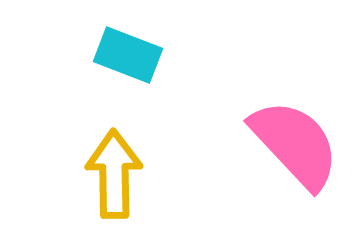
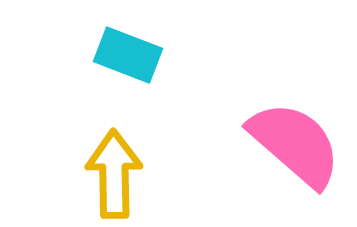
pink semicircle: rotated 6 degrees counterclockwise
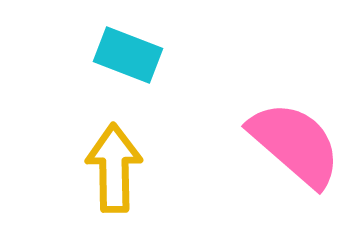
yellow arrow: moved 6 px up
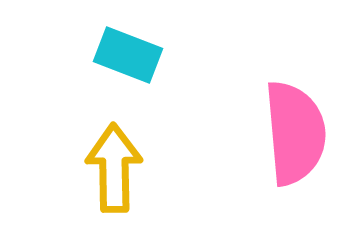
pink semicircle: moved 11 px up; rotated 44 degrees clockwise
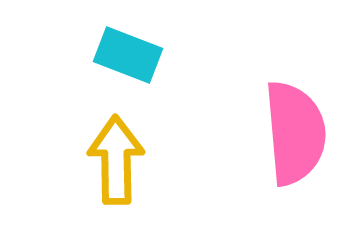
yellow arrow: moved 2 px right, 8 px up
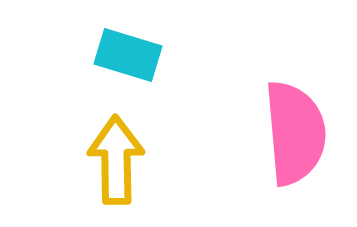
cyan rectangle: rotated 4 degrees counterclockwise
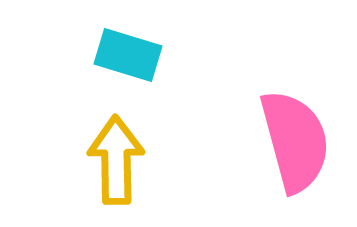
pink semicircle: moved 8 px down; rotated 10 degrees counterclockwise
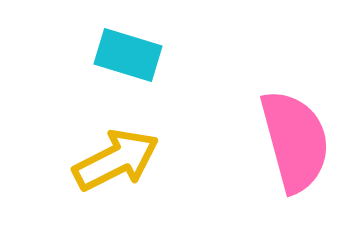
yellow arrow: rotated 64 degrees clockwise
